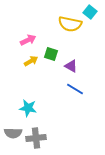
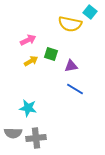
purple triangle: rotated 40 degrees counterclockwise
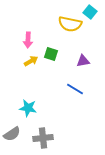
pink arrow: rotated 119 degrees clockwise
purple triangle: moved 12 px right, 5 px up
gray semicircle: moved 1 px left, 1 px down; rotated 36 degrees counterclockwise
gray cross: moved 7 px right
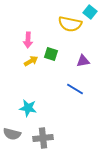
gray semicircle: rotated 48 degrees clockwise
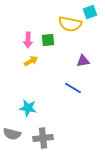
cyan square: rotated 32 degrees clockwise
green square: moved 3 px left, 14 px up; rotated 24 degrees counterclockwise
blue line: moved 2 px left, 1 px up
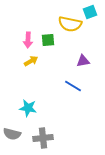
blue line: moved 2 px up
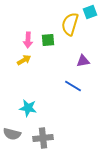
yellow semicircle: rotated 95 degrees clockwise
yellow arrow: moved 7 px left, 1 px up
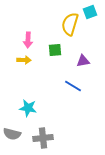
green square: moved 7 px right, 10 px down
yellow arrow: rotated 32 degrees clockwise
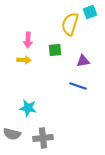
blue line: moved 5 px right; rotated 12 degrees counterclockwise
